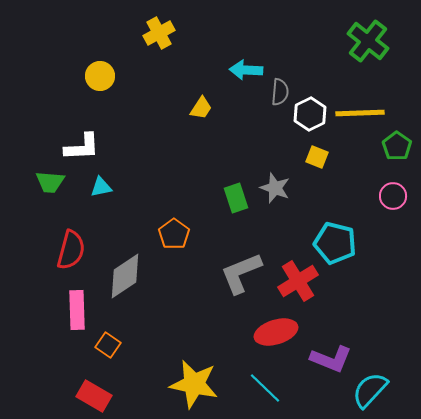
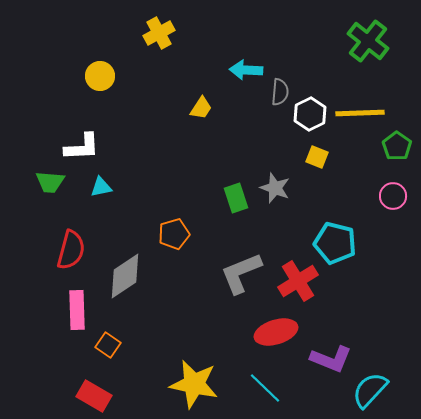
orange pentagon: rotated 20 degrees clockwise
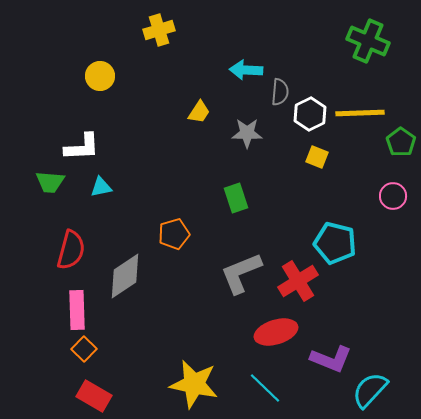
yellow cross: moved 3 px up; rotated 12 degrees clockwise
green cross: rotated 15 degrees counterclockwise
yellow trapezoid: moved 2 px left, 4 px down
green pentagon: moved 4 px right, 4 px up
gray star: moved 28 px left, 55 px up; rotated 20 degrees counterclockwise
orange square: moved 24 px left, 4 px down; rotated 10 degrees clockwise
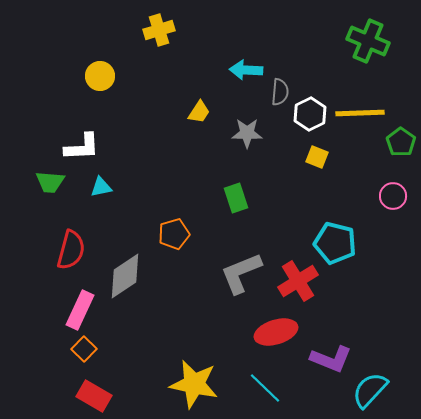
pink rectangle: moved 3 px right; rotated 27 degrees clockwise
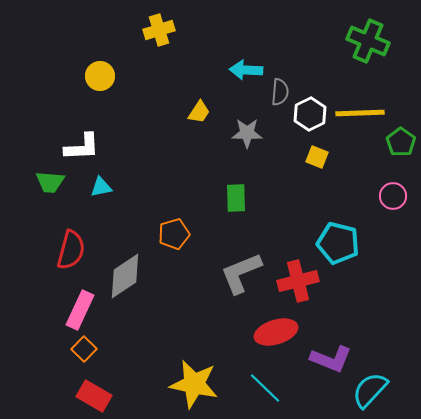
green rectangle: rotated 16 degrees clockwise
cyan pentagon: moved 3 px right
red cross: rotated 18 degrees clockwise
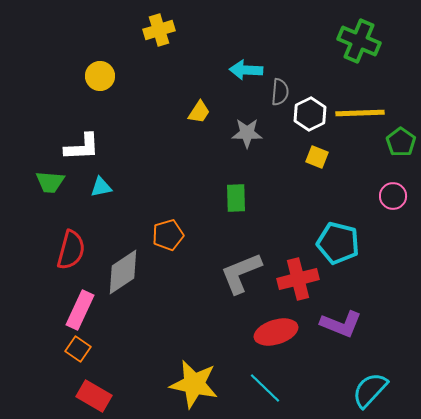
green cross: moved 9 px left
orange pentagon: moved 6 px left, 1 px down
gray diamond: moved 2 px left, 4 px up
red cross: moved 2 px up
orange square: moved 6 px left; rotated 10 degrees counterclockwise
purple L-shape: moved 10 px right, 35 px up
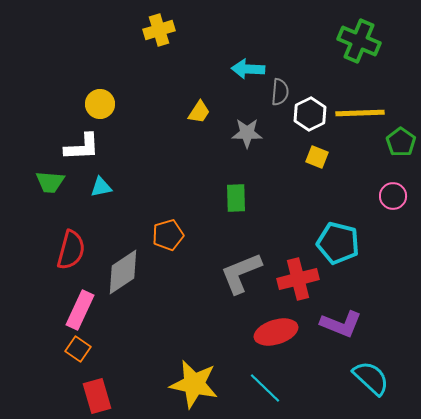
cyan arrow: moved 2 px right, 1 px up
yellow circle: moved 28 px down
cyan semicircle: moved 1 px right, 12 px up; rotated 90 degrees clockwise
red rectangle: moved 3 px right; rotated 44 degrees clockwise
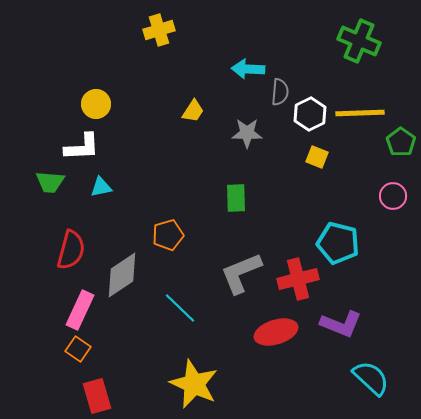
yellow circle: moved 4 px left
yellow trapezoid: moved 6 px left, 1 px up
gray diamond: moved 1 px left, 3 px down
yellow star: rotated 12 degrees clockwise
cyan line: moved 85 px left, 80 px up
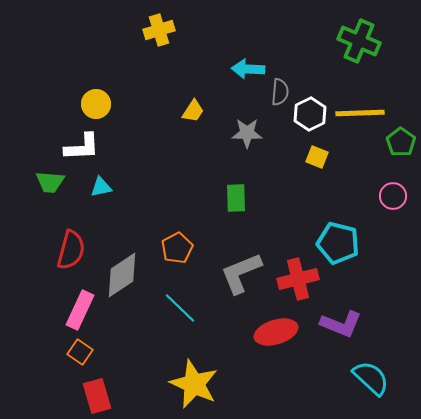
orange pentagon: moved 9 px right, 13 px down; rotated 12 degrees counterclockwise
orange square: moved 2 px right, 3 px down
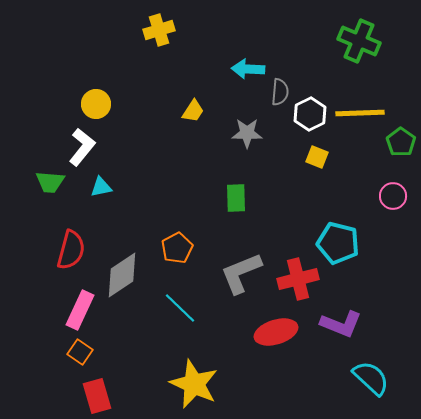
white L-shape: rotated 48 degrees counterclockwise
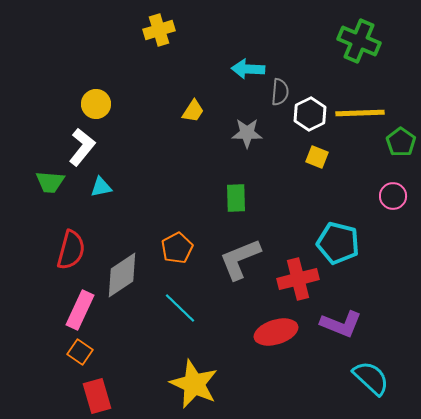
gray L-shape: moved 1 px left, 14 px up
